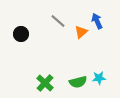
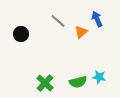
blue arrow: moved 2 px up
cyan star: moved 1 px up; rotated 16 degrees clockwise
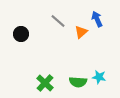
green semicircle: rotated 18 degrees clockwise
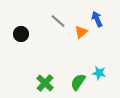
cyan star: moved 4 px up
green semicircle: rotated 120 degrees clockwise
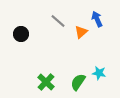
green cross: moved 1 px right, 1 px up
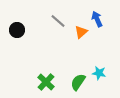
black circle: moved 4 px left, 4 px up
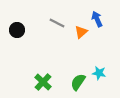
gray line: moved 1 px left, 2 px down; rotated 14 degrees counterclockwise
green cross: moved 3 px left
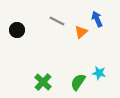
gray line: moved 2 px up
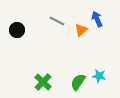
orange triangle: moved 2 px up
cyan star: moved 3 px down
